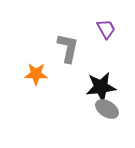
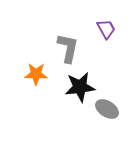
black star: moved 21 px left
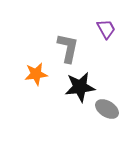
orange star: rotated 10 degrees counterclockwise
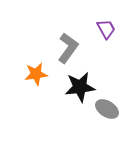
gray L-shape: rotated 24 degrees clockwise
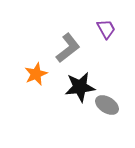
gray L-shape: rotated 16 degrees clockwise
orange star: rotated 15 degrees counterclockwise
gray ellipse: moved 4 px up
